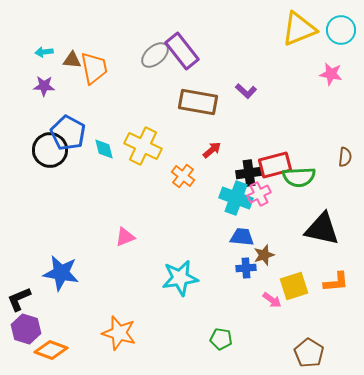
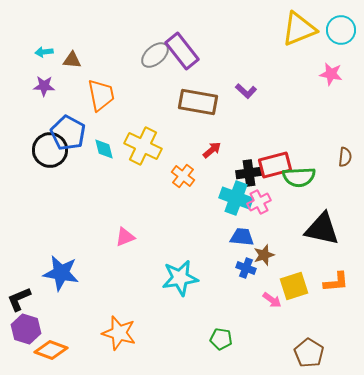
orange trapezoid: moved 7 px right, 27 px down
pink cross: moved 8 px down
blue cross: rotated 24 degrees clockwise
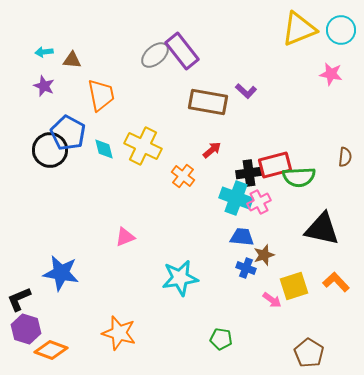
purple star: rotated 20 degrees clockwise
brown rectangle: moved 10 px right
orange L-shape: rotated 128 degrees counterclockwise
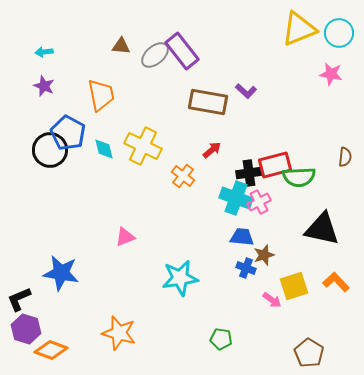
cyan circle: moved 2 px left, 3 px down
brown triangle: moved 49 px right, 14 px up
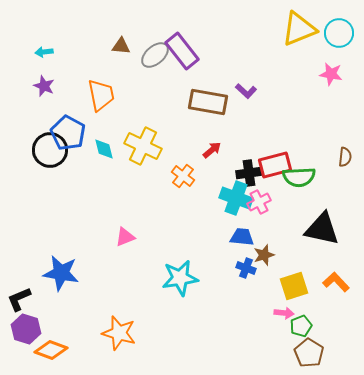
pink arrow: moved 12 px right, 13 px down; rotated 30 degrees counterclockwise
green pentagon: moved 80 px right, 13 px up; rotated 30 degrees counterclockwise
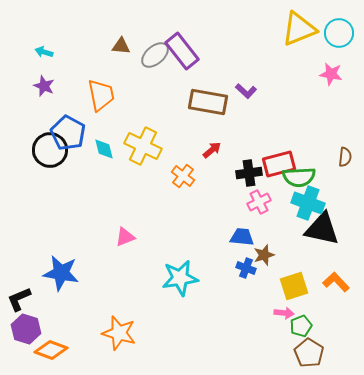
cyan arrow: rotated 24 degrees clockwise
red rectangle: moved 4 px right, 1 px up
cyan cross: moved 72 px right, 5 px down
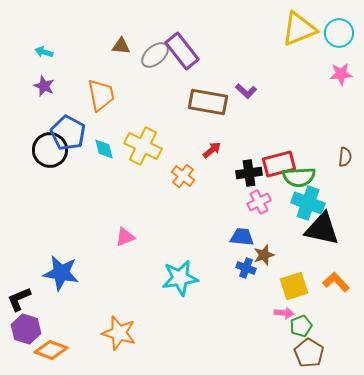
pink star: moved 10 px right; rotated 15 degrees counterclockwise
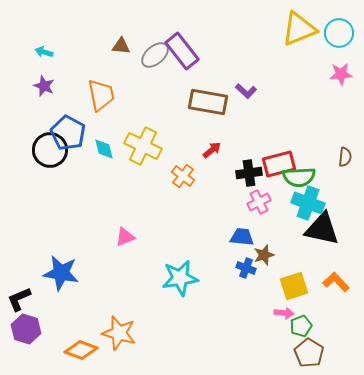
orange diamond: moved 30 px right
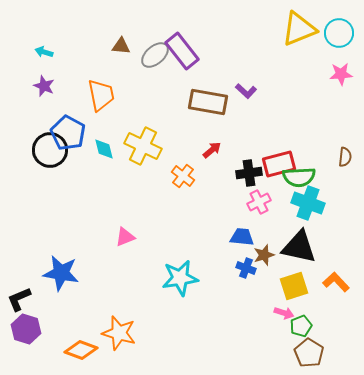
black triangle: moved 23 px left, 18 px down
pink arrow: rotated 12 degrees clockwise
